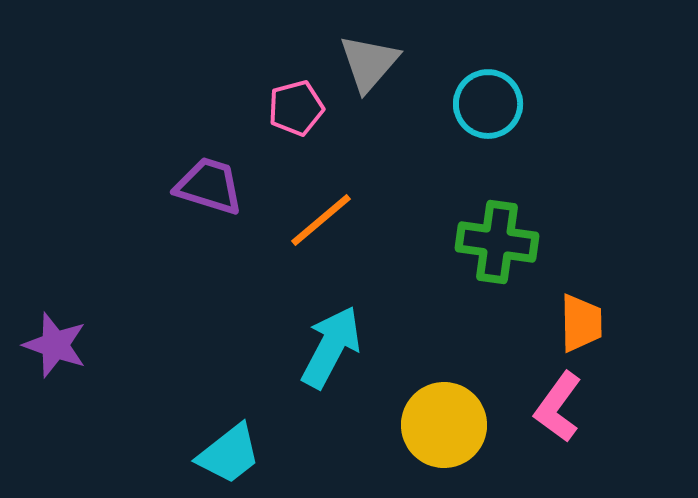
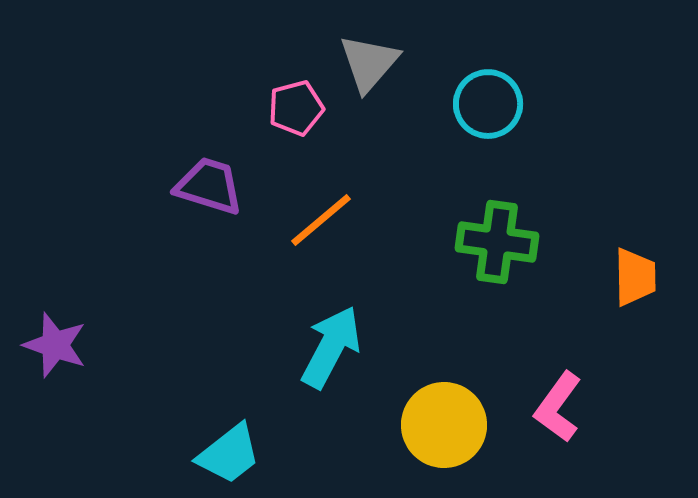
orange trapezoid: moved 54 px right, 46 px up
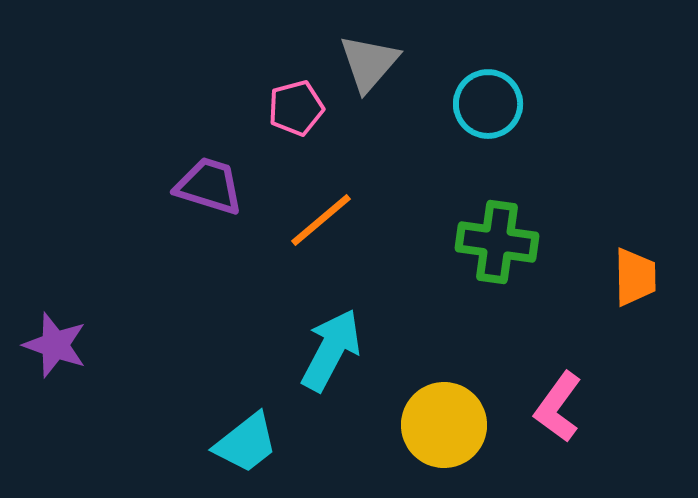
cyan arrow: moved 3 px down
cyan trapezoid: moved 17 px right, 11 px up
